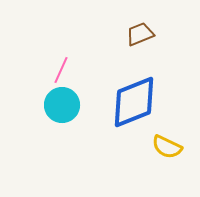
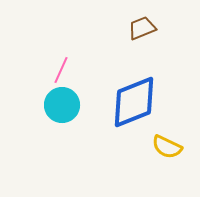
brown trapezoid: moved 2 px right, 6 px up
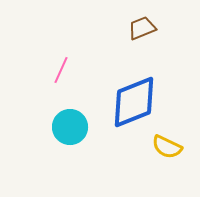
cyan circle: moved 8 px right, 22 px down
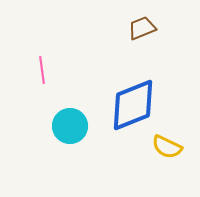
pink line: moved 19 px left; rotated 32 degrees counterclockwise
blue diamond: moved 1 px left, 3 px down
cyan circle: moved 1 px up
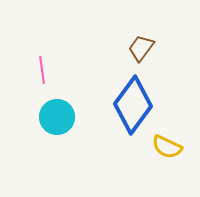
brown trapezoid: moved 1 px left, 20 px down; rotated 32 degrees counterclockwise
blue diamond: rotated 32 degrees counterclockwise
cyan circle: moved 13 px left, 9 px up
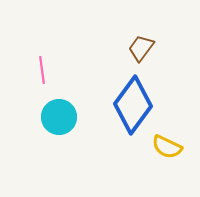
cyan circle: moved 2 px right
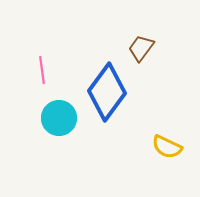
blue diamond: moved 26 px left, 13 px up
cyan circle: moved 1 px down
